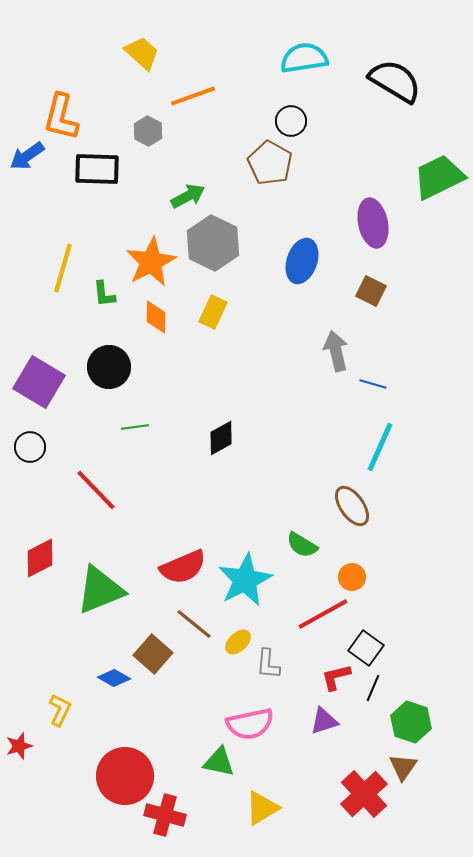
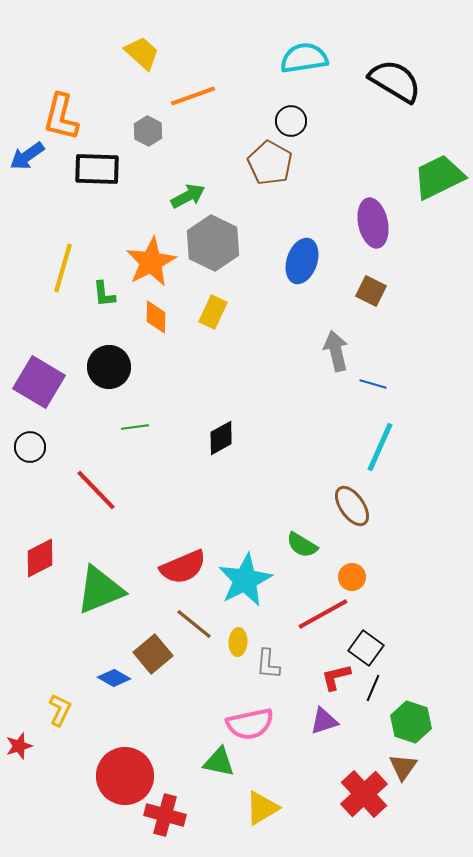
yellow ellipse at (238, 642): rotated 44 degrees counterclockwise
brown square at (153, 654): rotated 9 degrees clockwise
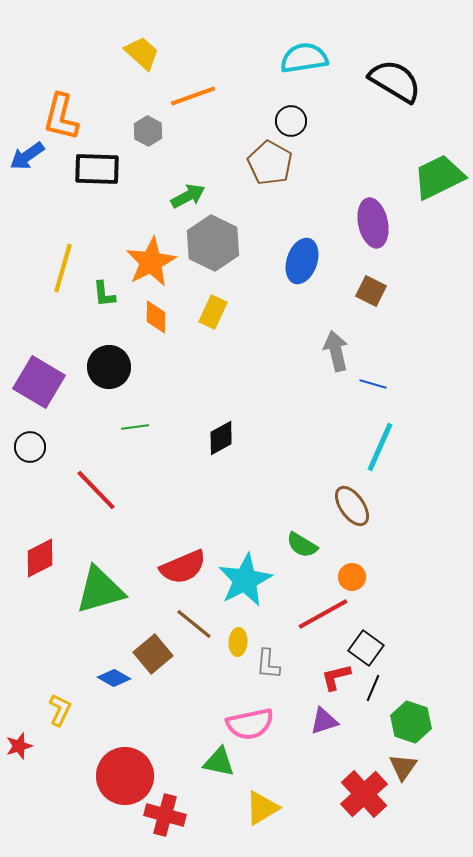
green triangle at (100, 590): rotated 6 degrees clockwise
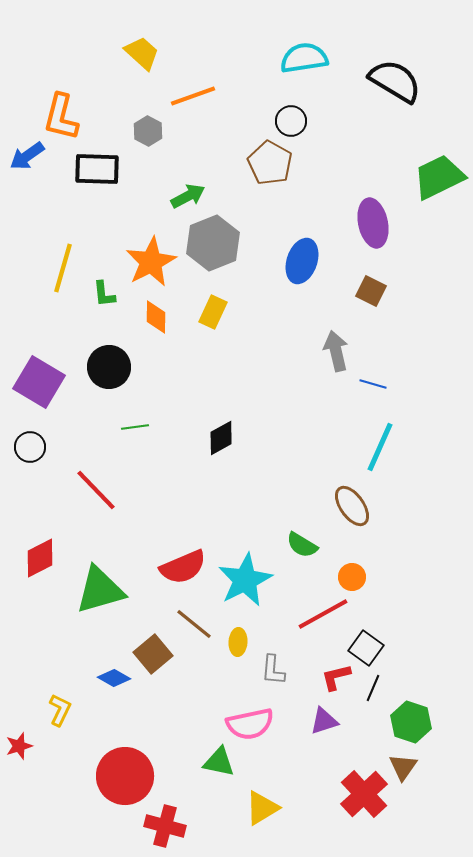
gray hexagon at (213, 243): rotated 12 degrees clockwise
gray L-shape at (268, 664): moved 5 px right, 6 px down
red cross at (165, 815): moved 11 px down
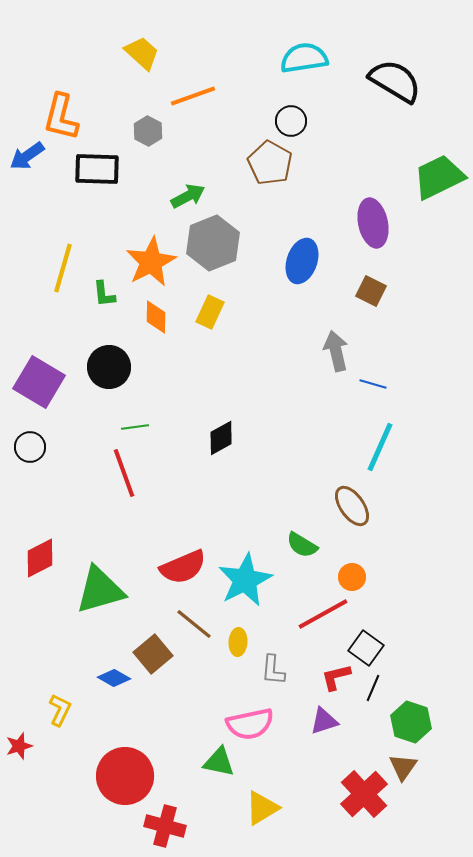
yellow rectangle at (213, 312): moved 3 px left
red line at (96, 490): moved 28 px right, 17 px up; rotated 24 degrees clockwise
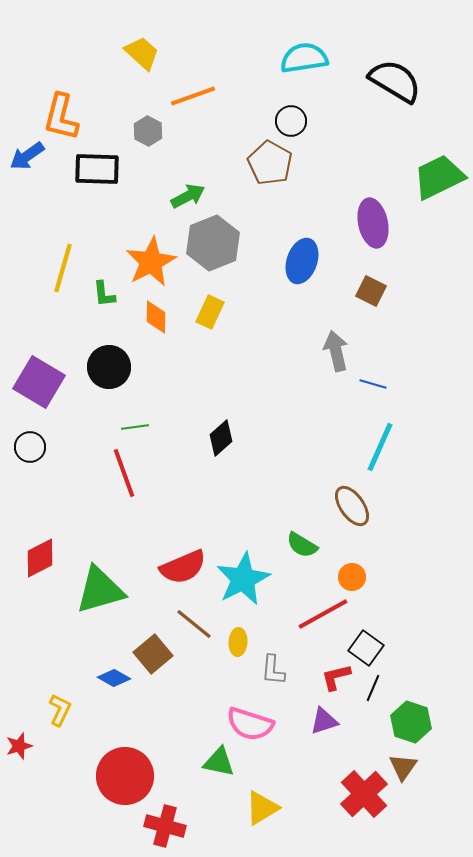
black diamond at (221, 438): rotated 12 degrees counterclockwise
cyan star at (245, 580): moved 2 px left, 1 px up
pink semicircle at (250, 724): rotated 30 degrees clockwise
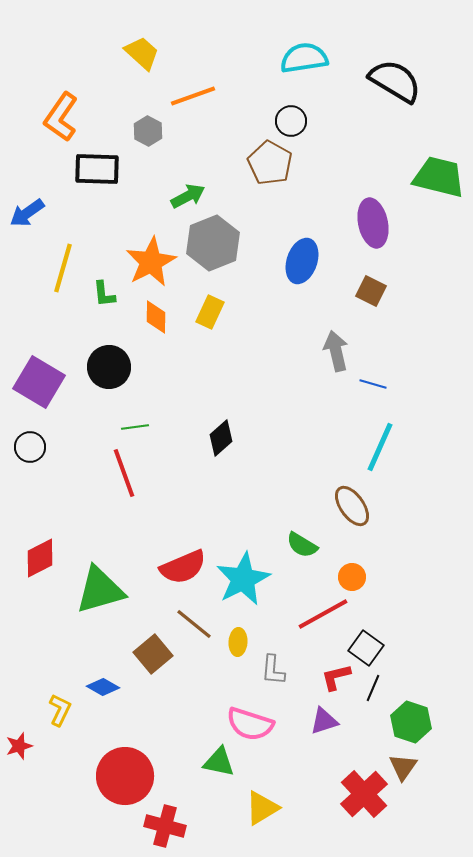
orange L-shape at (61, 117): rotated 21 degrees clockwise
blue arrow at (27, 156): moved 57 px down
green trapezoid at (439, 177): rotated 40 degrees clockwise
blue diamond at (114, 678): moved 11 px left, 9 px down
